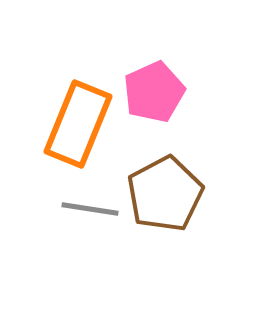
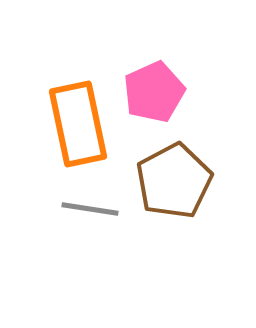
orange rectangle: rotated 34 degrees counterclockwise
brown pentagon: moved 9 px right, 13 px up
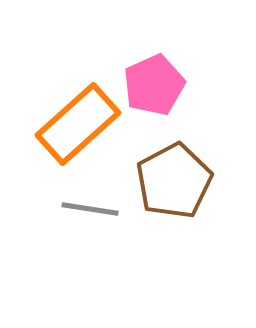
pink pentagon: moved 7 px up
orange rectangle: rotated 60 degrees clockwise
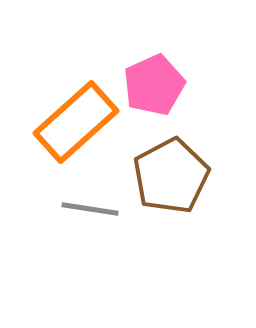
orange rectangle: moved 2 px left, 2 px up
brown pentagon: moved 3 px left, 5 px up
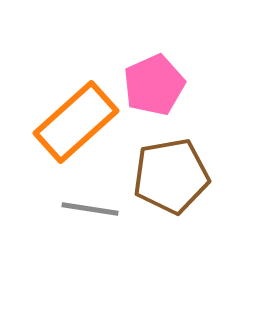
brown pentagon: rotated 18 degrees clockwise
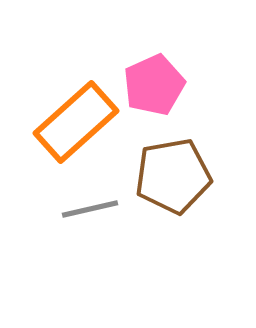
brown pentagon: moved 2 px right
gray line: rotated 22 degrees counterclockwise
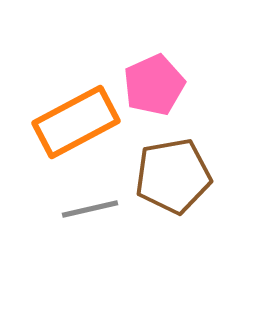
orange rectangle: rotated 14 degrees clockwise
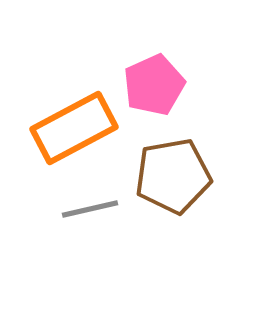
orange rectangle: moved 2 px left, 6 px down
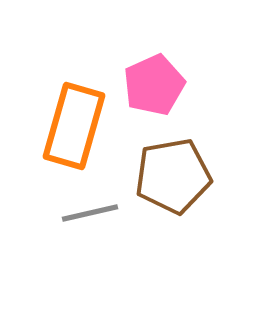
orange rectangle: moved 2 px up; rotated 46 degrees counterclockwise
gray line: moved 4 px down
